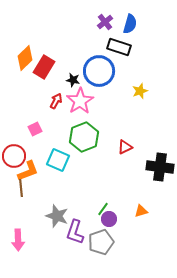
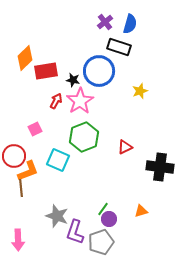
red rectangle: moved 2 px right, 4 px down; rotated 50 degrees clockwise
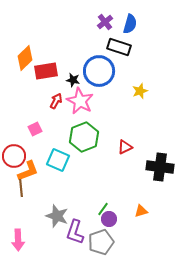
pink star: rotated 12 degrees counterclockwise
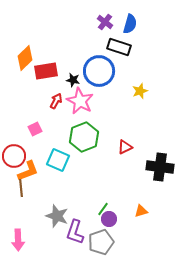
purple cross: rotated 14 degrees counterclockwise
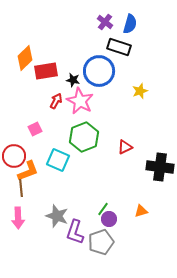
pink arrow: moved 22 px up
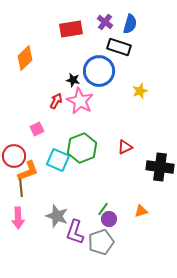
red rectangle: moved 25 px right, 42 px up
pink square: moved 2 px right
green hexagon: moved 2 px left, 11 px down
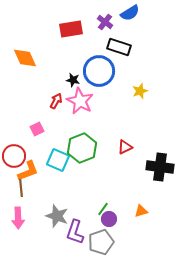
blue semicircle: moved 11 px up; rotated 42 degrees clockwise
orange diamond: rotated 70 degrees counterclockwise
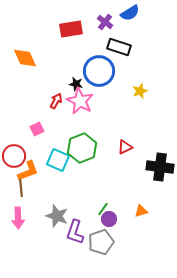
black star: moved 3 px right, 4 px down
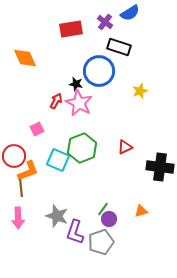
pink star: moved 1 px left, 2 px down
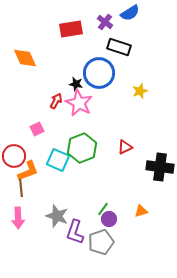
blue circle: moved 2 px down
